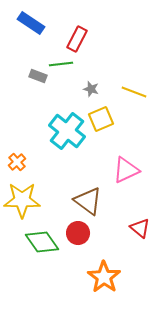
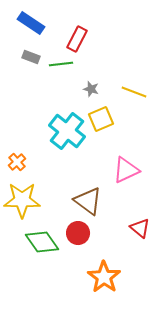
gray rectangle: moved 7 px left, 19 px up
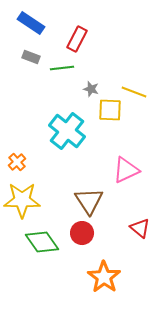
green line: moved 1 px right, 4 px down
yellow square: moved 9 px right, 9 px up; rotated 25 degrees clockwise
brown triangle: moved 1 px right; rotated 20 degrees clockwise
red circle: moved 4 px right
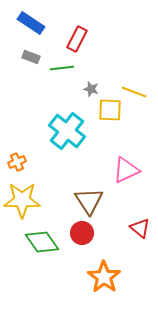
orange cross: rotated 18 degrees clockwise
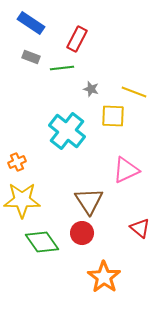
yellow square: moved 3 px right, 6 px down
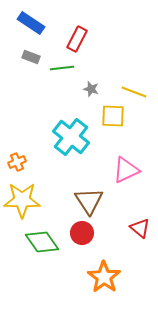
cyan cross: moved 4 px right, 6 px down
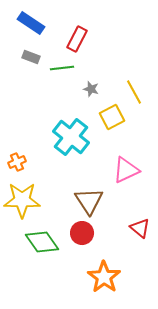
yellow line: rotated 40 degrees clockwise
yellow square: moved 1 px left, 1 px down; rotated 30 degrees counterclockwise
